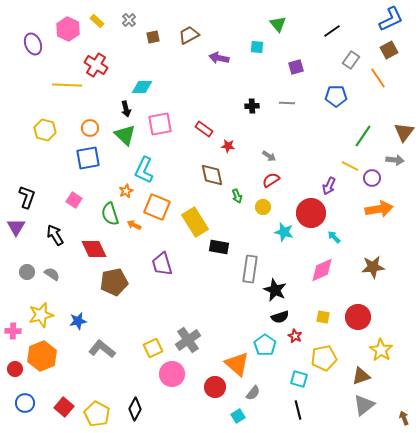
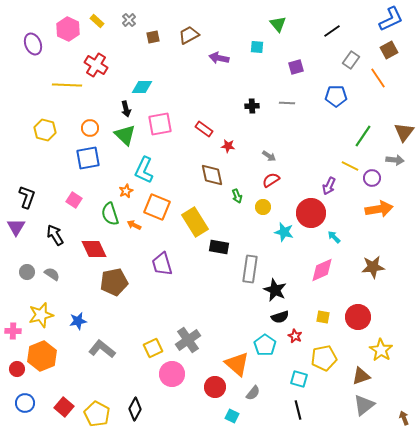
red circle at (15, 369): moved 2 px right
cyan square at (238, 416): moved 6 px left; rotated 32 degrees counterclockwise
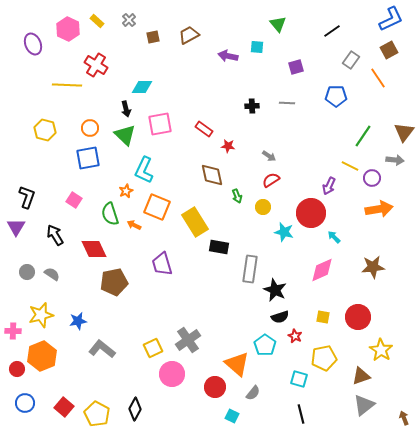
purple arrow at (219, 58): moved 9 px right, 2 px up
black line at (298, 410): moved 3 px right, 4 px down
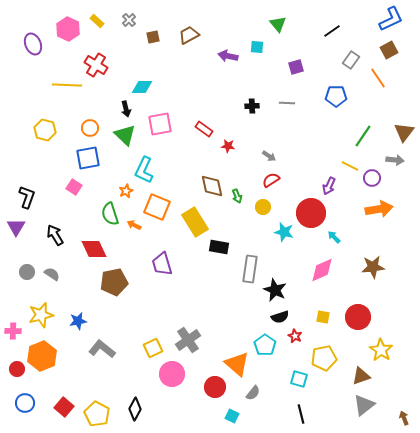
brown diamond at (212, 175): moved 11 px down
pink square at (74, 200): moved 13 px up
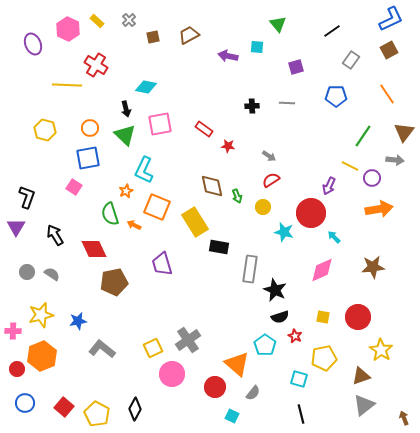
orange line at (378, 78): moved 9 px right, 16 px down
cyan diamond at (142, 87): moved 4 px right; rotated 10 degrees clockwise
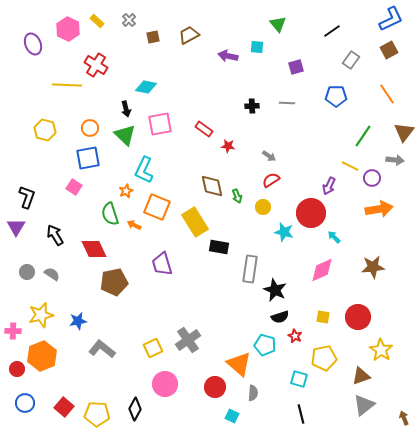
cyan pentagon at (265, 345): rotated 20 degrees counterclockwise
orange triangle at (237, 364): moved 2 px right
pink circle at (172, 374): moved 7 px left, 10 px down
gray semicircle at (253, 393): rotated 35 degrees counterclockwise
yellow pentagon at (97, 414): rotated 25 degrees counterclockwise
